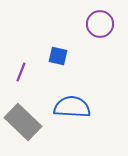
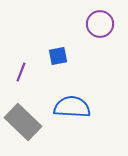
blue square: rotated 24 degrees counterclockwise
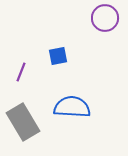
purple circle: moved 5 px right, 6 px up
gray rectangle: rotated 15 degrees clockwise
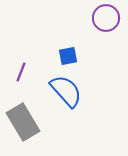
purple circle: moved 1 px right
blue square: moved 10 px right
blue semicircle: moved 6 px left, 16 px up; rotated 45 degrees clockwise
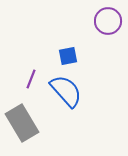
purple circle: moved 2 px right, 3 px down
purple line: moved 10 px right, 7 px down
gray rectangle: moved 1 px left, 1 px down
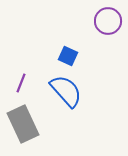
blue square: rotated 36 degrees clockwise
purple line: moved 10 px left, 4 px down
gray rectangle: moved 1 px right, 1 px down; rotated 6 degrees clockwise
